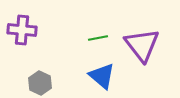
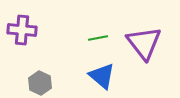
purple triangle: moved 2 px right, 2 px up
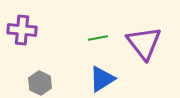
blue triangle: moved 3 px down; rotated 48 degrees clockwise
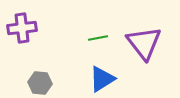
purple cross: moved 2 px up; rotated 12 degrees counterclockwise
gray hexagon: rotated 20 degrees counterclockwise
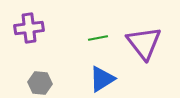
purple cross: moved 7 px right
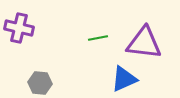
purple cross: moved 10 px left; rotated 20 degrees clockwise
purple triangle: rotated 45 degrees counterclockwise
blue triangle: moved 22 px right; rotated 8 degrees clockwise
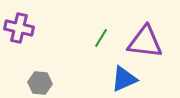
green line: moved 3 px right; rotated 48 degrees counterclockwise
purple triangle: moved 1 px right, 1 px up
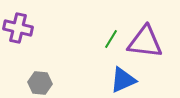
purple cross: moved 1 px left
green line: moved 10 px right, 1 px down
blue triangle: moved 1 px left, 1 px down
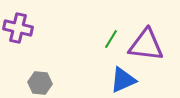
purple triangle: moved 1 px right, 3 px down
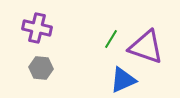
purple cross: moved 19 px right
purple triangle: moved 2 px down; rotated 12 degrees clockwise
gray hexagon: moved 1 px right, 15 px up
